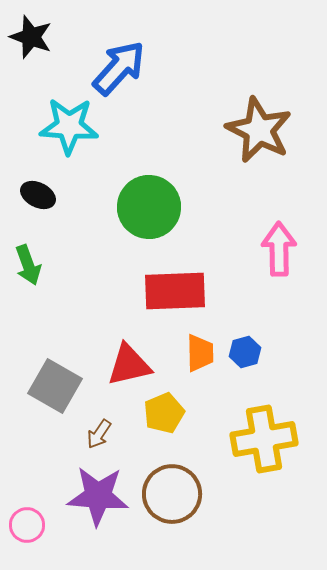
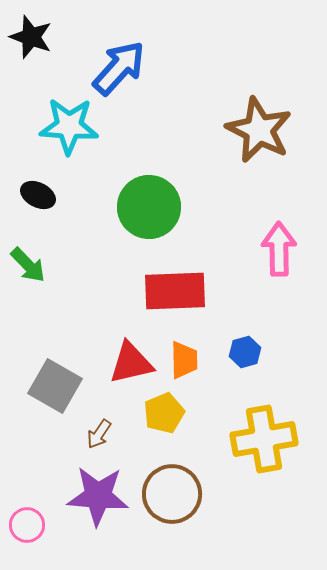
green arrow: rotated 24 degrees counterclockwise
orange trapezoid: moved 16 px left, 7 px down
red triangle: moved 2 px right, 2 px up
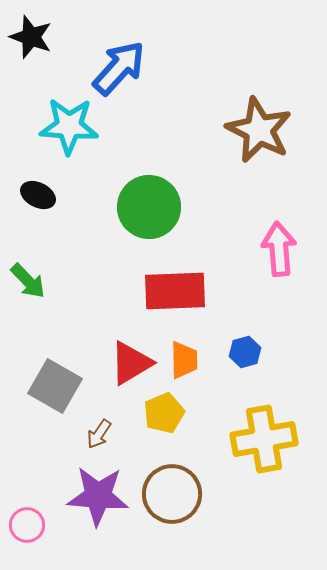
pink arrow: rotated 4 degrees counterclockwise
green arrow: moved 16 px down
red triangle: rotated 18 degrees counterclockwise
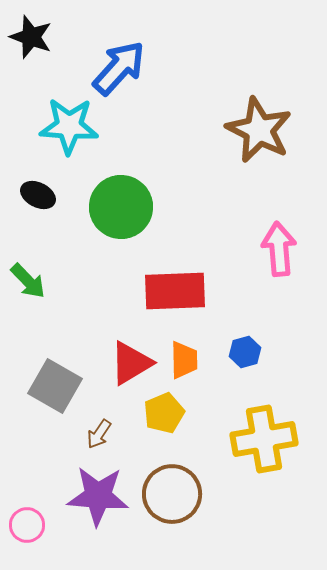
green circle: moved 28 px left
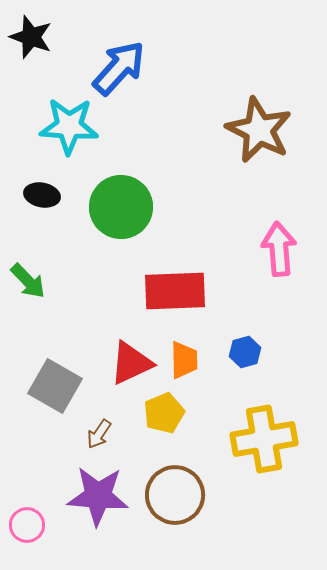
black ellipse: moved 4 px right; rotated 16 degrees counterclockwise
red triangle: rotated 6 degrees clockwise
brown circle: moved 3 px right, 1 px down
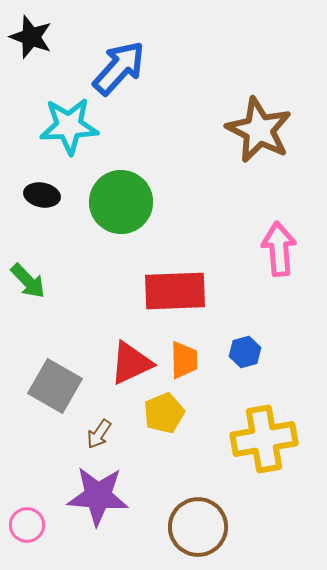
cyan star: rotated 6 degrees counterclockwise
green circle: moved 5 px up
brown circle: moved 23 px right, 32 px down
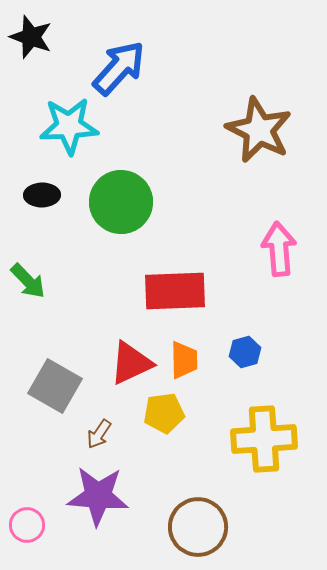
black ellipse: rotated 12 degrees counterclockwise
yellow pentagon: rotated 15 degrees clockwise
yellow cross: rotated 6 degrees clockwise
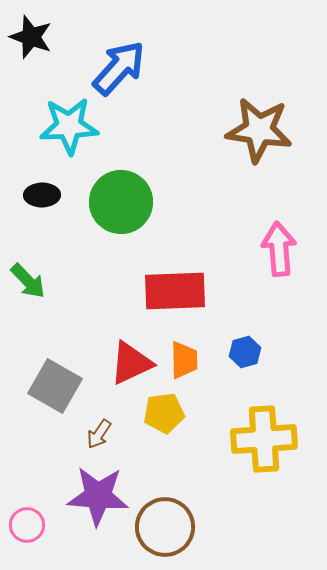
brown star: rotated 18 degrees counterclockwise
brown circle: moved 33 px left
